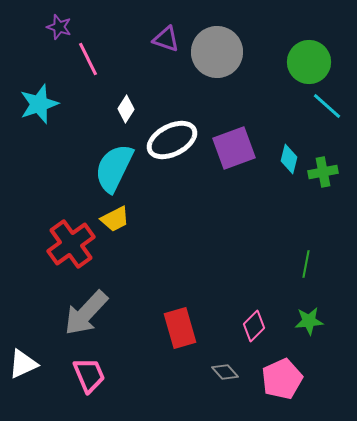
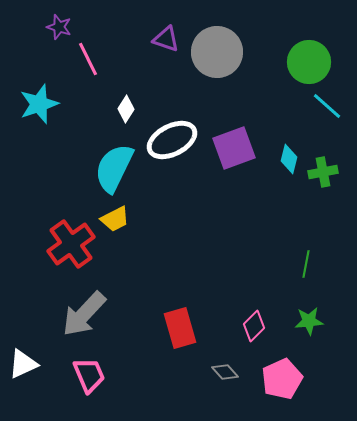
gray arrow: moved 2 px left, 1 px down
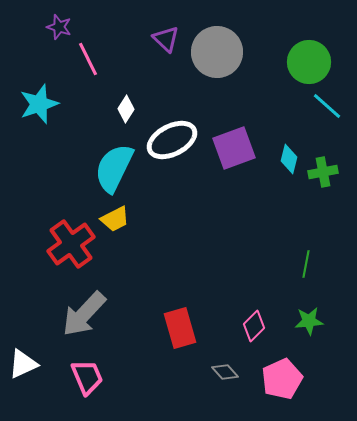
purple triangle: rotated 24 degrees clockwise
pink trapezoid: moved 2 px left, 2 px down
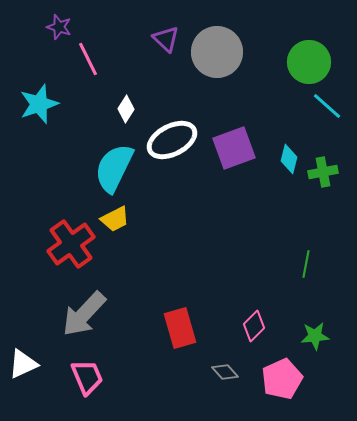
green star: moved 6 px right, 15 px down
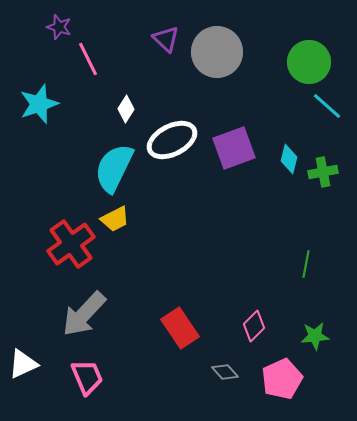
red rectangle: rotated 18 degrees counterclockwise
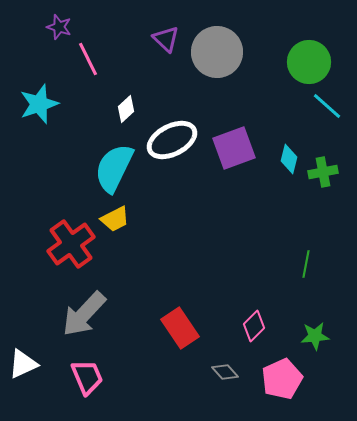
white diamond: rotated 16 degrees clockwise
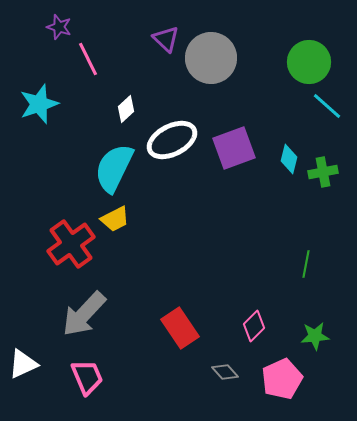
gray circle: moved 6 px left, 6 px down
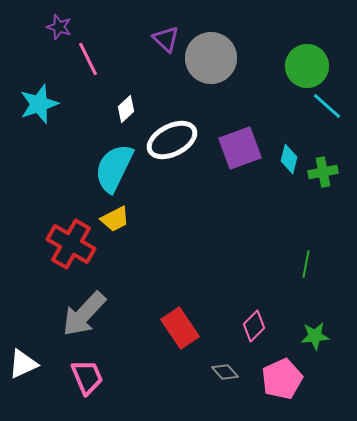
green circle: moved 2 px left, 4 px down
purple square: moved 6 px right
red cross: rotated 24 degrees counterclockwise
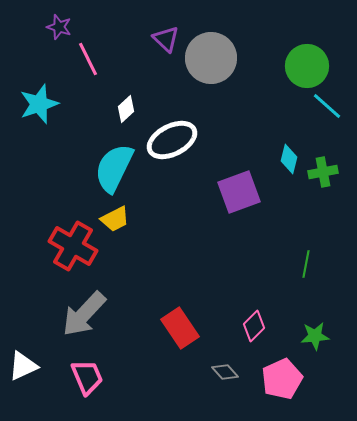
purple square: moved 1 px left, 44 px down
red cross: moved 2 px right, 2 px down
white triangle: moved 2 px down
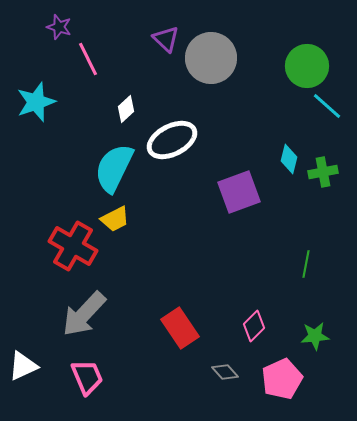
cyan star: moved 3 px left, 2 px up
